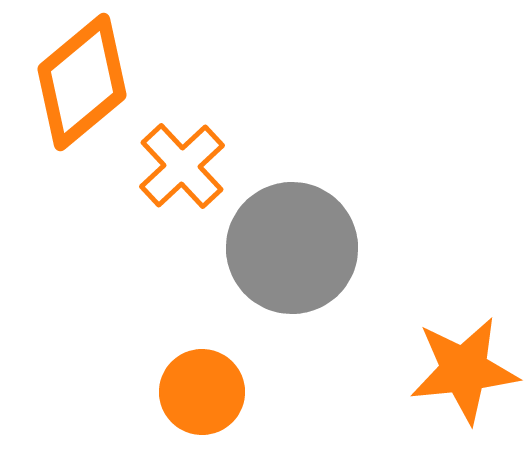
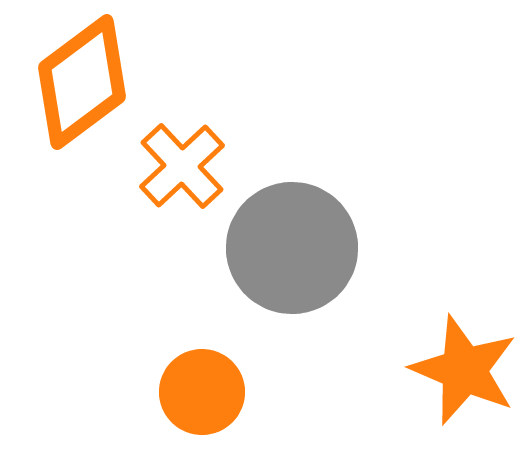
orange diamond: rotated 3 degrees clockwise
orange star: rotated 29 degrees clockwise
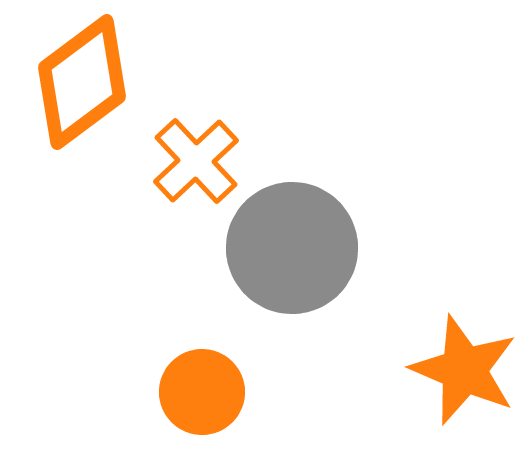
orange cross: moved 14 px right, 5 px up
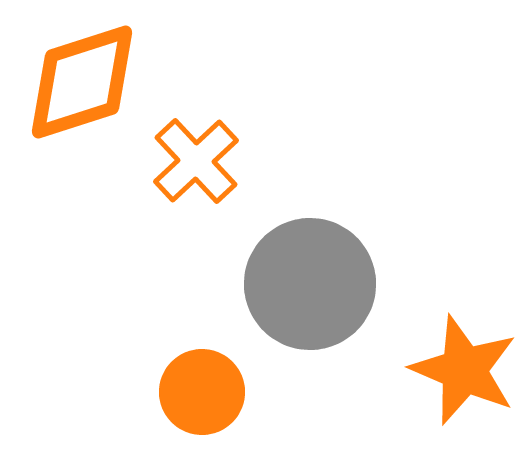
orange diamond: rotated 19 degrees clockwise
gray circle: moved 18 px right, 36 px down
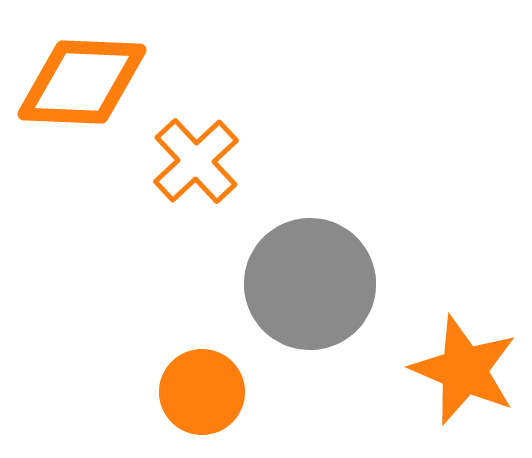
orange diamond: rotated 20 degrees clockwise
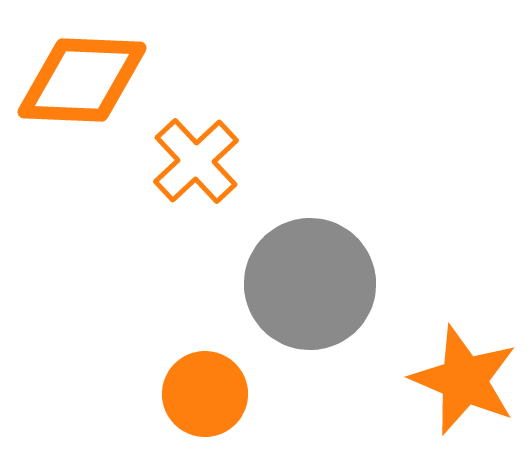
orange diamond: moved 2 px up
orange star: moved 10 px down
orange circle: moved 3 px right, 2 px down
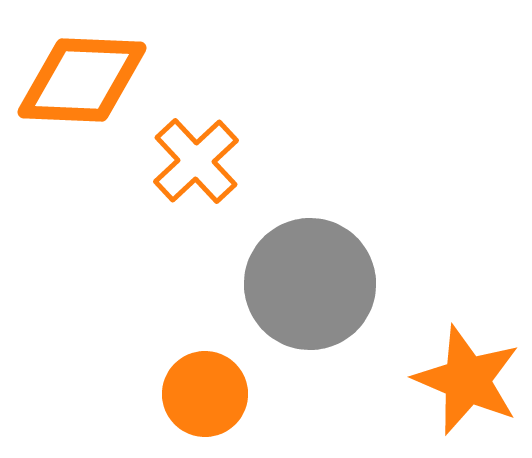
orange star: moved 3 px right
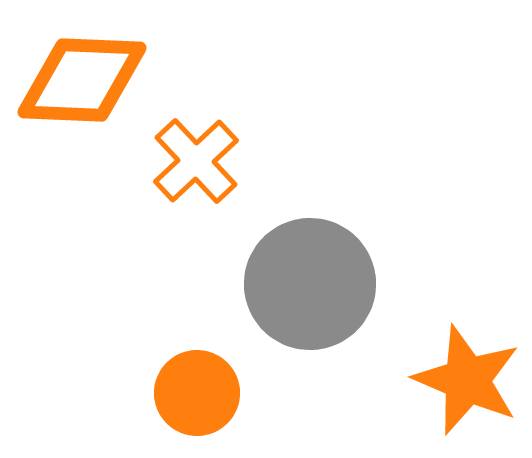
orange circle: moved 8 px left, 1 px up
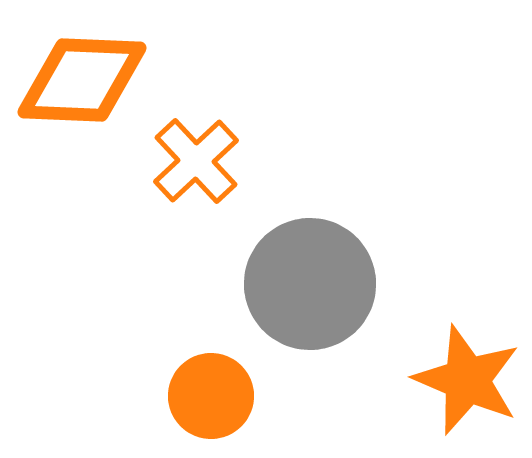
orange circle: moved 14 px right, 3 px down
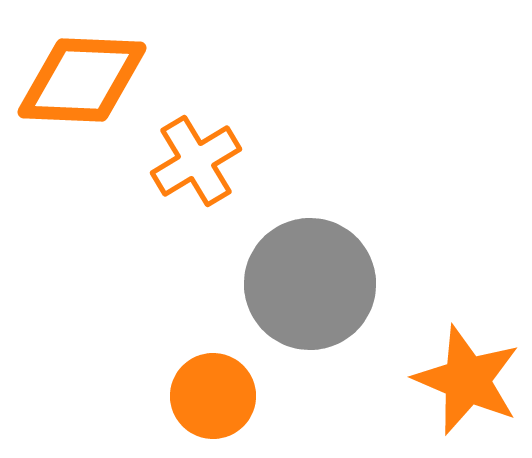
orange cross: rotated 12 degrees clockwise
orange circle: moved 2 px right
